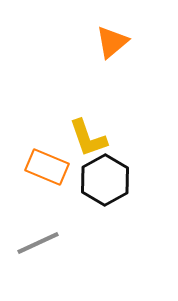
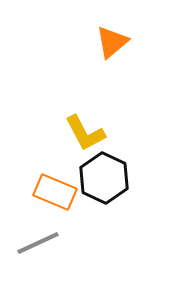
yellow L-shape: moved 3 px left, 5 px up; rotated 9 degrees counterclockwise
orange rectangle: moved 8 px right, 25 px down
black hexagon: moved 1 px left, 2 px up; rotated 6 degrees counterclockwise
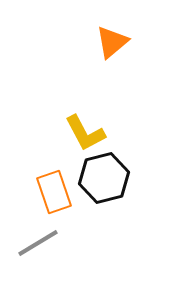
black hexagon: rotated 21 degrees clockwise
orange rectangle: moved 1 px left; rotated 48 degrees clockwise
gray line: rotated 6 degrees counterclockwise
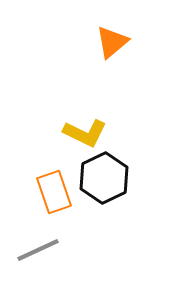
yellow L-shape: rotated 36 degrees counterclockwise
black hexagon: rotated 12 degrees counterclockwise
gray line: moved 7 px down; rotated 6 degrees clockwise
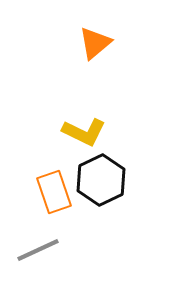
orange triangle: moved 17 px left, 1 px down
yellow L-shape: moved 1 px left, 1 px up
black hexagon: moved 3 px left, 2 px down
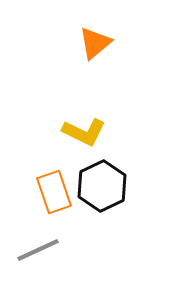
black hexagon: moved 1 px right, 6 px down
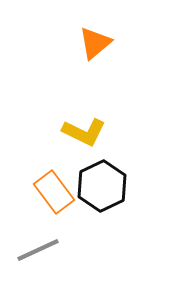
orange rectangle: rotated 18 degrees counterclockwise
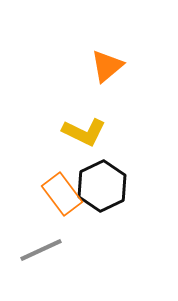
orange triangle: moved 12 px right, 23 px down
orange rectangle: moved 8 px right, 2 px down
gray line: moved 3 px right
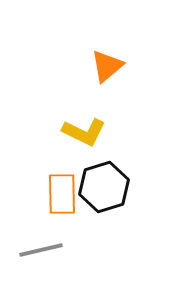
black hexagon: moved 2 px right, 1 px down; rotated 9 degrees clockwise
orange rectangle: rotated 36 degrees clockwise
gray line: rotated 12 degrees clockwise
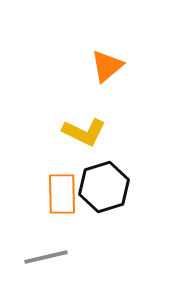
gray line: moved 5 px right, 7 px down
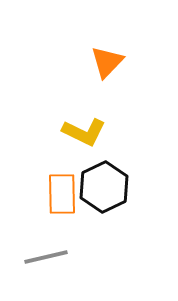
orange triangle: moved 4 px up; rotated 6 degrees counterclockwise
black hexagon: rotated 9 degrees counterclockwise
